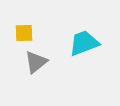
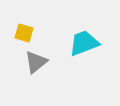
yellow square: rotated 18 degrees clockwise
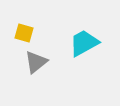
cyan trapezoid: rotated 8 degrees counterclockwise
